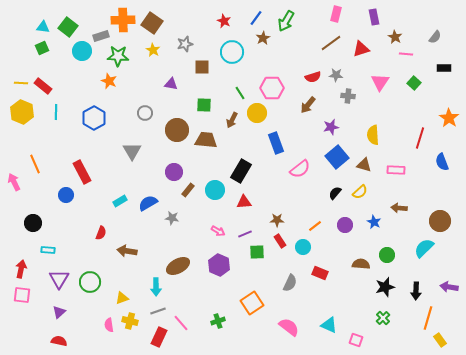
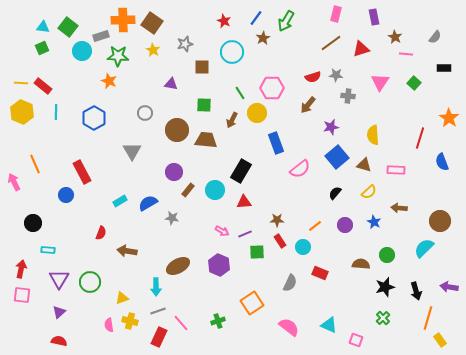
yellow semicircle at (360, 192): moved 9 px right
pink arrow at (218, 231): moved 4 px right
black arrow at (416, 291): rotated 18 degrees counterclockwise
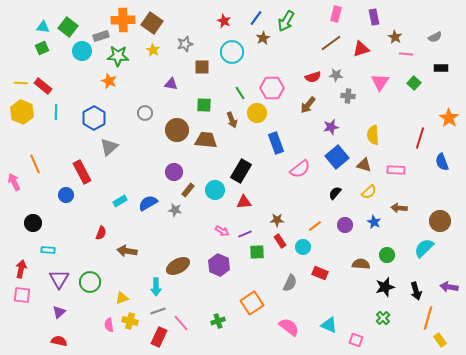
gray semicircle at (435, 37): rotated 24 degrees clockwise
black rectangle at (444, 68): moved 3 px left
brown arrow at (232, 120): rotated 49 degrees counterclockwise
gray triangle at (132, 151): moved 23 px left, 4 px up; rotated 18 degrees clockwise
gray star at (172, 218): moved 3 px right, 8 px up
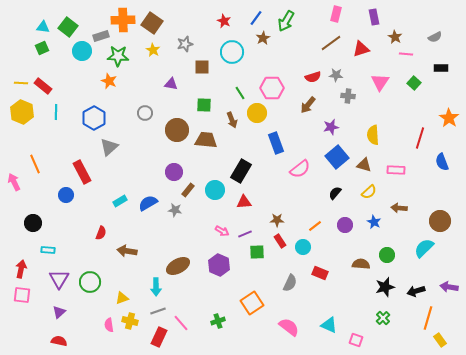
black arrow at (416, 291): rotated 90 degrees clockwise
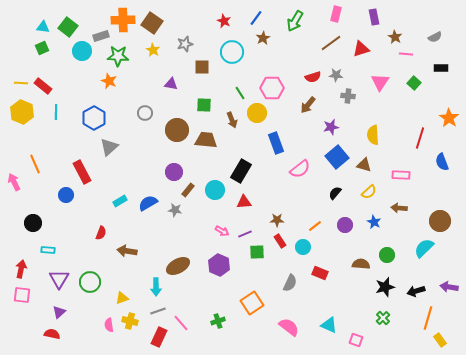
green arrow at (286, 21): moved 9 px right
pink rectangle at (396, 170): moved 5 px right, 5 px down
red semicircle at (59, 341): moved 7 px left, 7 px up
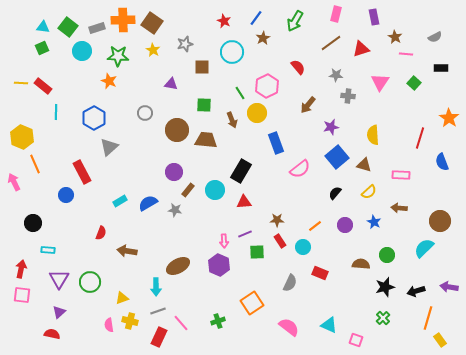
gray rectangle at (101, 36): moved 4 px left, 8 px up
red semicircle at (313, 77): moved 15 px left, 10 px up; rotated 112 degrees counterclockwise
pink hexagon at (272, 88): moved 5 px left, 2 px up; rotated 25 degrees counterclockwise
yellow hexagon at (22, 112): moved 25 px down
pink arrow at (222, 231): moved 2 px right, 10 px down; rotated 56 degrees clockwise
